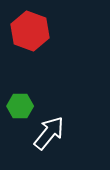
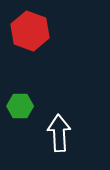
white arrow: moved 10 px right; rotated 42 degrees counterclockwise
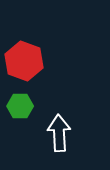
red hexagon: moved 6 px left, 30 px down
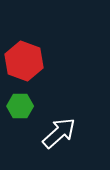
white arrow: rotated 51 degrees clockwise
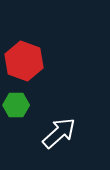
green hexagon: moved 4 px left, 1 px up
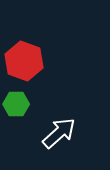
green hexagon: moved 1 px up
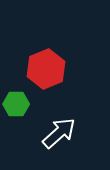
red hexagon: moved 22 px right, 8 px down; rotated 18 degrees clockwise
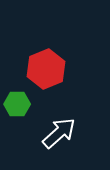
green hexagon: moved 1 px right
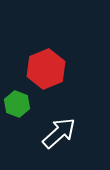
green hexagon: rotated 20 degrees clockwise
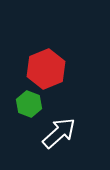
green hexagon: moved 12 px right
